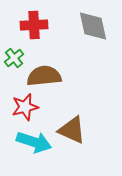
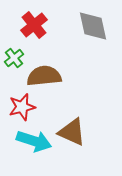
red cross: rotated 36 degrees counterclockwise
red star: moved 3 px left
brown triangle: moved 2 px down
cyan arrow: moved 1 px up
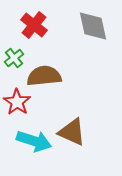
red cross: rotated 12 degrees counterclockwise
red star: moved 5 px left, 5 px up; rotated 24 degrees counterclockwise
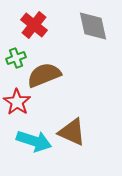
green cross: moved 2 px right; rotated 18 degrees clockwise
brown semicircle: moved 1 px up; rotated 16 degrees counterclockwise
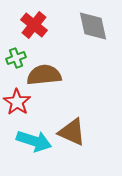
brown semicircle: rotated 16 degrees clockwise
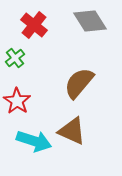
gray diamond: moved 3 px left, 5 px up; rotated 20 degrees counterclockwise
green cross: moved 1 px left; rotated 18 degrees counterclockwise
brown semicircle: moved 35 px right, 8 px down; rotated 44 degrees counterclockwise
red star: moved 1 px up
brown triangle: moved 1 px up
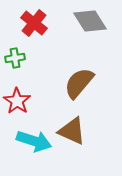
red cross: moved 2 px up
green cross: rotated 30 degrees clockwise
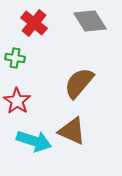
green cross: rotated 18 degrees clockwise
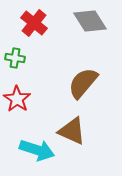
brown semicircle: moved 4 px right
red star: moved 2 px up
cyan arrow: moved 3 px right, 9 px down
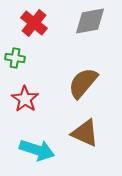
gray diamond: rotated 68 degrees counterclockwise
red star: moved 8 px right
brown triangle: moved 13 px right, 2 px down
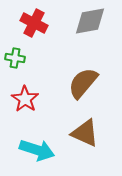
red cross: rotated 12 degrees counterclockwise
